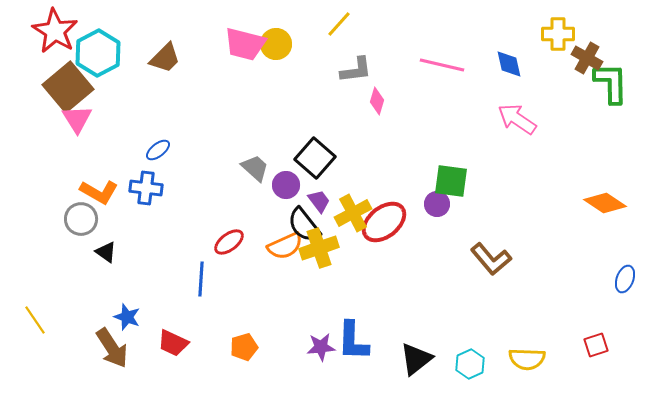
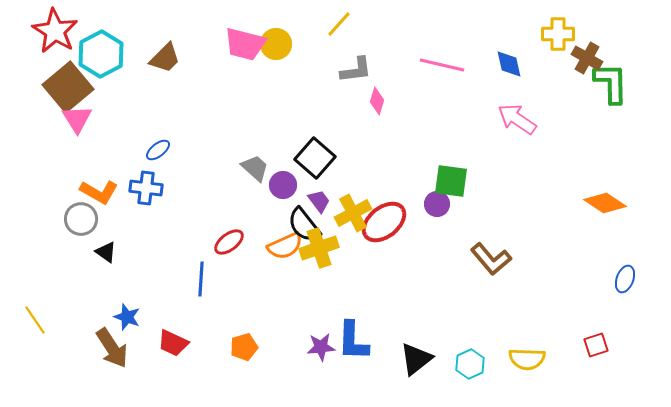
cyan hexagon at (98, 53): moved 3 px right, 1 px down
purple circle at (286, 185): moved 3 px left
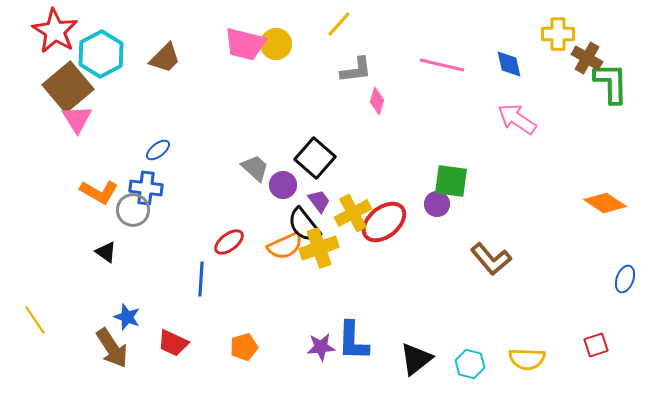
gray circle at (81, 219): moved 52 px right, 9 px up
cyan hexagon at (470, 364): rotated 20 degrees counterclockwise
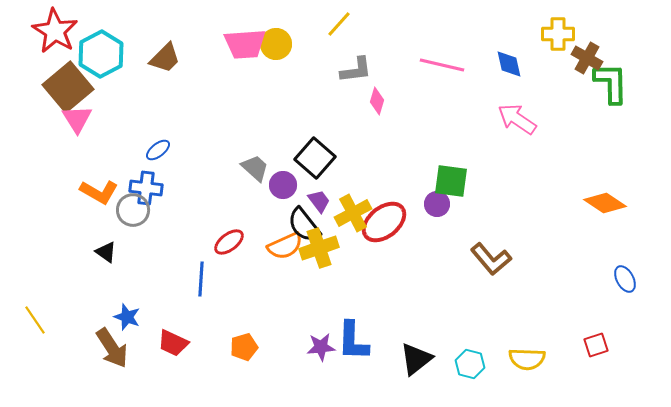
pink trapezoid at (245, 44): rotated 18 degrees counterclockwise
blue ellipse at (625, 279): rotated 48 degrees counterclockwise
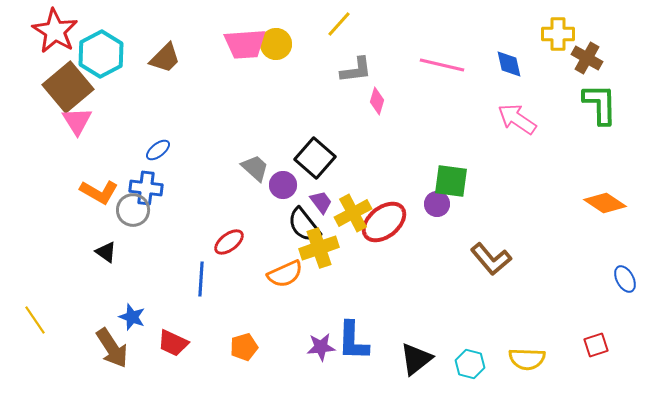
green L-shape at (611, 83): moved 11 px left, 21 px down
pink triangle at (77, 119): moved 2 px down
purple trapezoid at (319, 201): moved 2 px right, 1 px down
orange semicircle at (285, 246): moved 28 px down
blue star at (127, 317): moved 5 px right
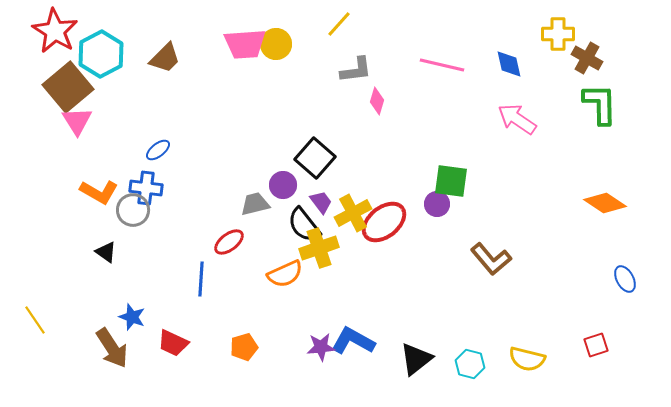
gray trapezoid at (255, 168): moved 36 px down; rotated 56 degrees counterclockwise
blue L-shape at (353, 341): rotated 117 degrees clockwise
yellow semicircle at (527, 359): rotated 12 degrees clockwise
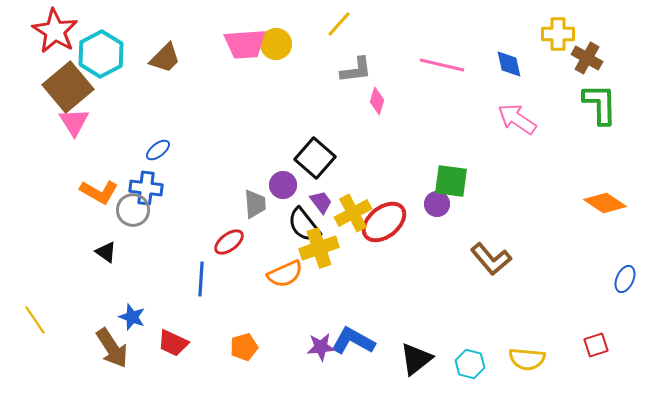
pink triangle at (77, 121): moved 3 px left, 1 px down
gray trapezoid at (255, 204): rotated 100 degrees clockwise
blue ellipse at (625, 279): rotated 52 degrees clockwise
yellow semicircle at (527, 359): rotated 9 degrees counterclockwise
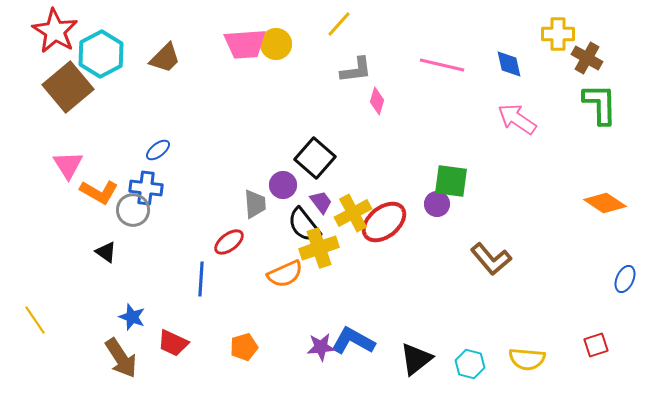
pink triangle at (74, 122): moved 6 px left, 43 px down
brown arrow at (112, 348): moved 9 px right, 10 px down
